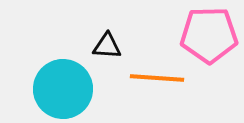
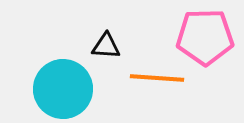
pink pentagon: moved 4 px left, 2 px down
black triangle: moved 1 px left
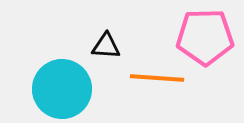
cyan circle: moved 1 px left
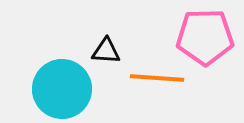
black triangle: moved 5 px down
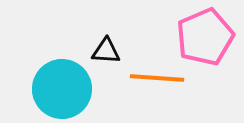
pink pentagon: rotated 22 degrees counterclockwise
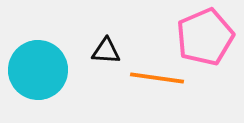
orange line: rotated 4 degrees clockwise
cyan circle: moved 24 px left, 19 px up
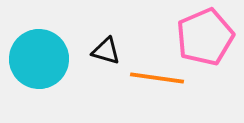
black triangle: rotated 12 degrees clockwise
cyan circle: moved 1 px right, 11 px up
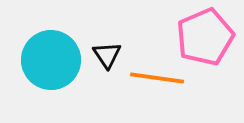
black triangle: moved 1 px right, 4 px down; rotated 40 degrees clockwise
cyan circle: moved 12 px right, 1 px down
